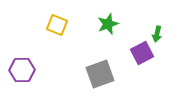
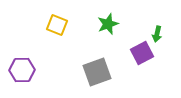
gray square: moved 3 px left, 2 px up
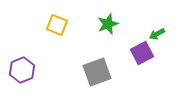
green arrow: rotated 49 degrees clockwise
purple hexagon: rotated 20 degrees counterclockwise
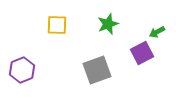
yellow square: rotated 20 degrees counterclockwise
green arrow: moved 2 px up
gray square: moved 2 px up
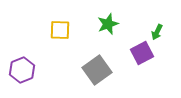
yellow square: moved 3 px right, 5 px down
green arrow: rotated 35 degrees counterclockwise
gray square: rotated 16 degrees counterclockwise
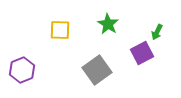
green star: rotated 20 degrees counterclockwise
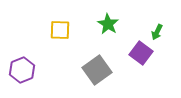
purple square: moved 1 px left; rotated 25 degrees counterclockwise
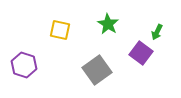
yellow square: rotated 10 degrees clockwise
purple hexagon: moved 2 px right, 5 px up; rotated 20 degrees counterclockwise
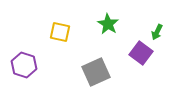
yellow square: moved 2 px down
gray square: moved 1 px left, 2 px down; rotated 12 degrees clockwise
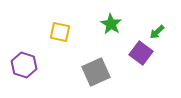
green star: moved 3 px right
green arrow: rotated 21 degrees clockwise
